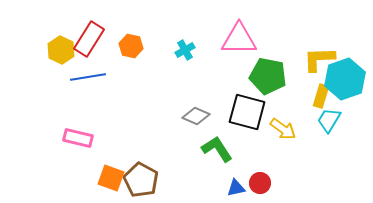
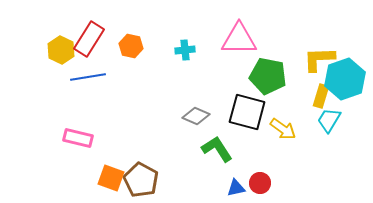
cyan cross: rotated 24 degrees clockwise
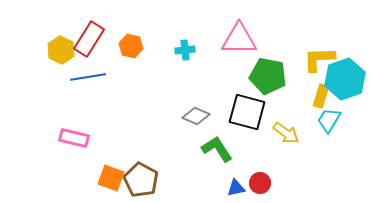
yellow arrow: moved 3 px right, 4 px down
pink rectangle: moved 4 px left
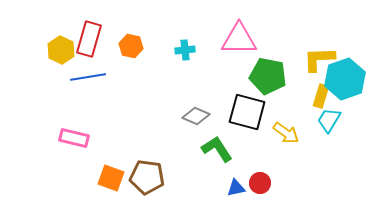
red rectangle: rotated 16 degrees counterclockwise
brown pentagon: moved 6 px right, 3 px up; rotated 20 degrees counterclockwise
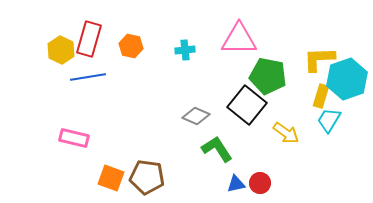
cyan hexagon: moved 2 px right
black square: moved 7 px up; rotated 24 degrees clockwise
blue triangle: moved 4 px up
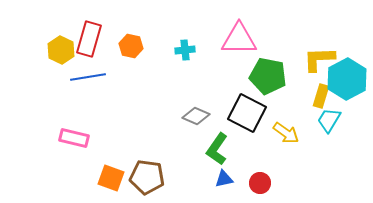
cyan hexagon: rotated 9 degrees counterclockwise
black square: moved 8 px down; rotated 12 degrees counterclockwise
green L-shape: rotated 112 degrees counterclockwise
blue triangle: moved 12 px left, 5 px up
